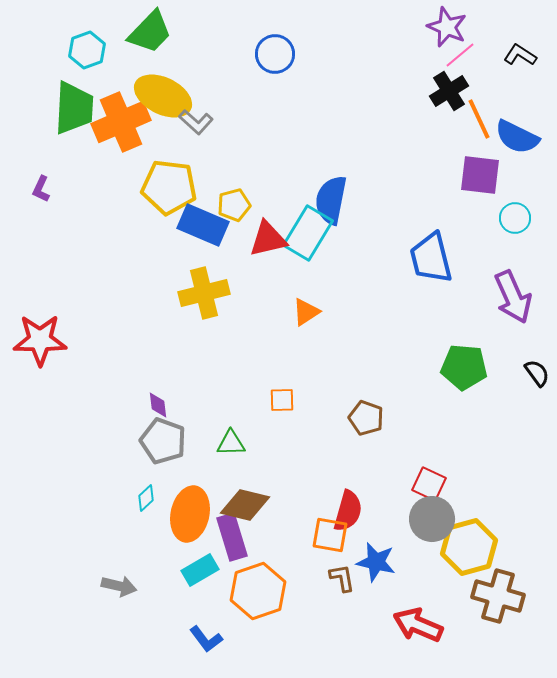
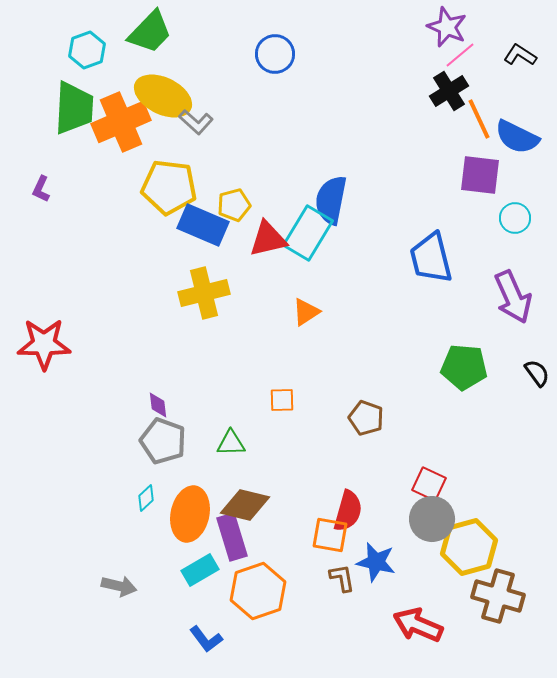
red star at (40, 340): moved 4 px right, 4 px down
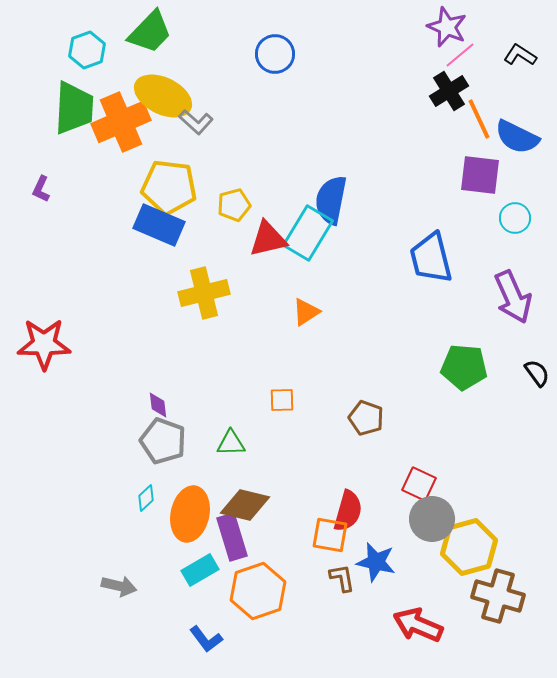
blue rectangle at (203, 225): moved 44 px left
red square at (429, 484): moved 10 px left
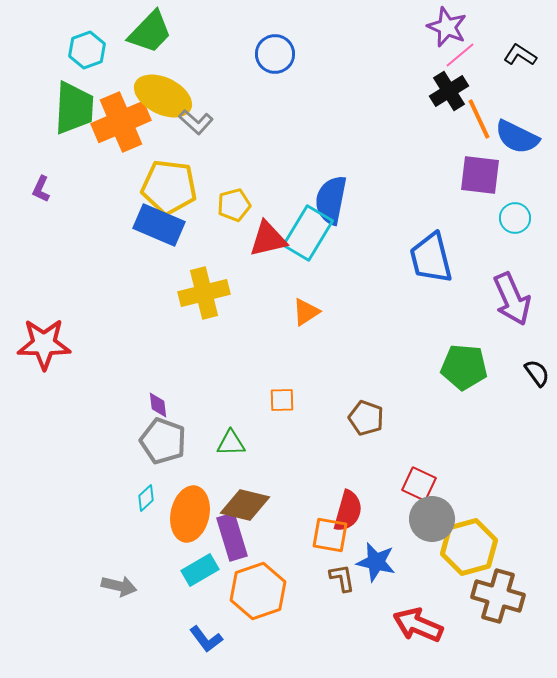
purple arrow at (513, 297): moved 1 px left, 2 px down
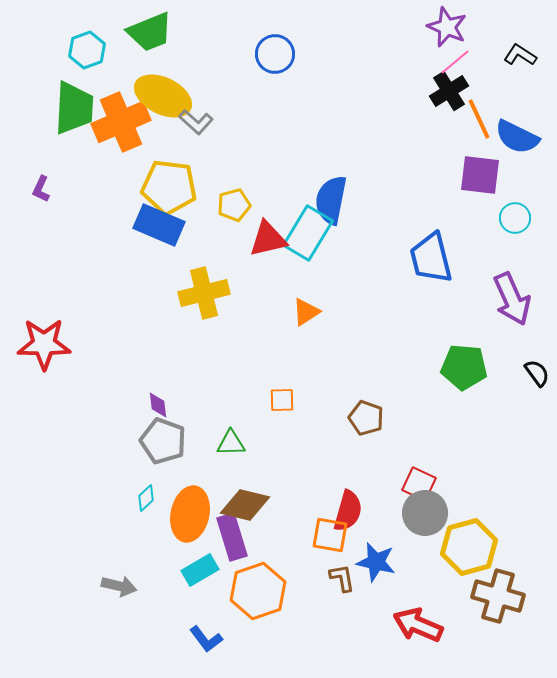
green trapezoid at (150, 32): rotated 24 degrees clockwise
pink line at (460, 55): moved 5 px left, 7 px down
gray circle at (432, 519): moved 7 px left, 6 px up
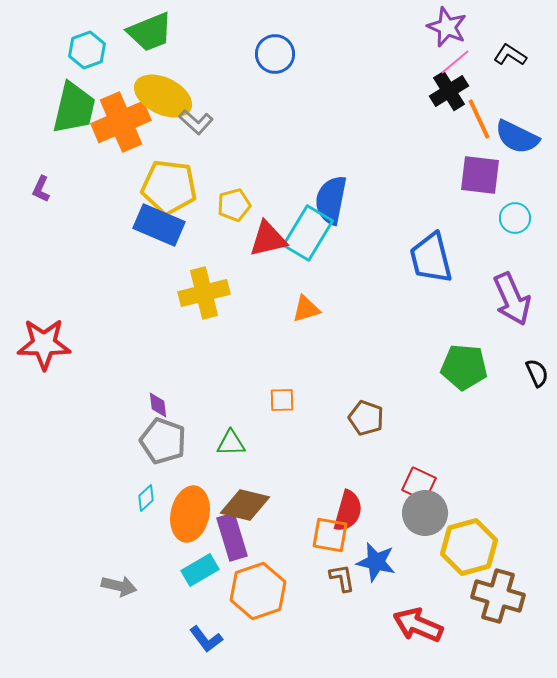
black L-shape at (520, 55): moved 10 px left
green trapezoid at (74, 108): rotated 10 degrees clockwise
orange triangle at (306, 312): moved 3 px up; rotated 16 degrees clockwise
black semicircle at (537, 373): rotated 12 degrees clockwise
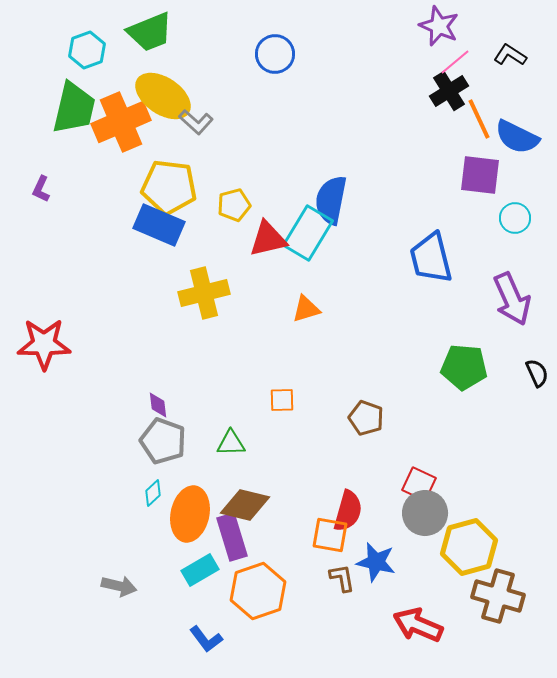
purple star at (447, 27): moved 8 px left, 1 px up
yellow ellipse at (163, 96): rotated 8 degrees clockwise
cyan diamond at (146, 498): moved 7 px right, 5 px up
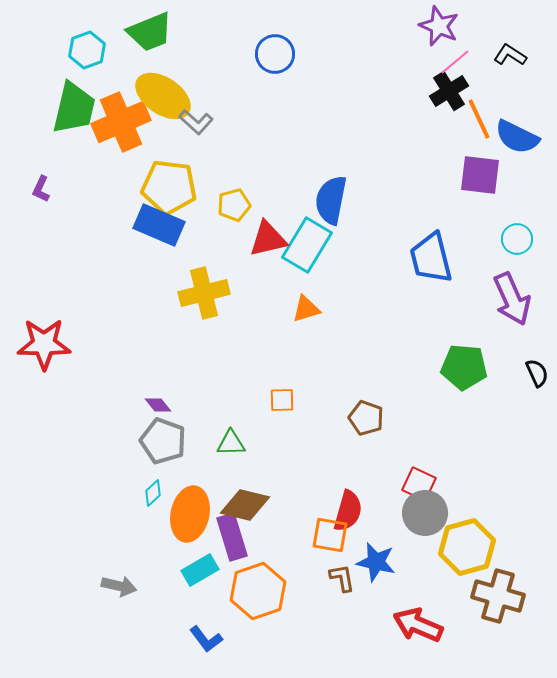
cyan circle at (515, 218): moved 2 px right, 21 px down
cyan rectangle at (308, 233): moved 1 px left, 12 px down
purple diamond at (158, 405): rotated 32 degrees counterclockwise
yellow hexagon at (469, 547): moved 2 px left
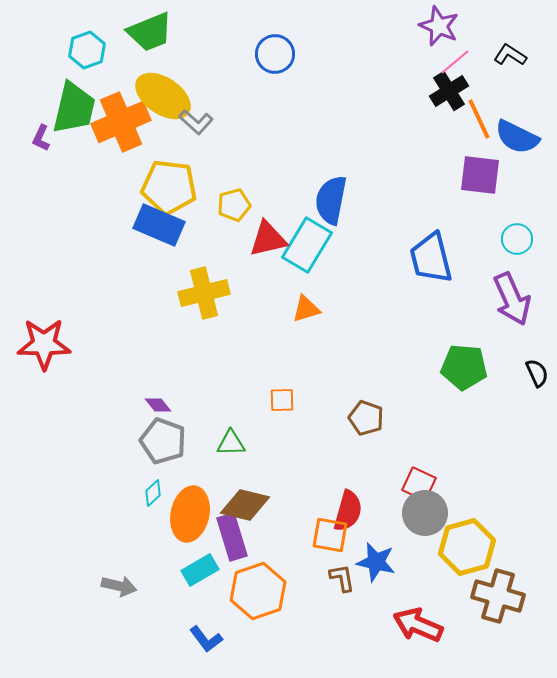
purple L-shape at (41, 189): moved 51 px up
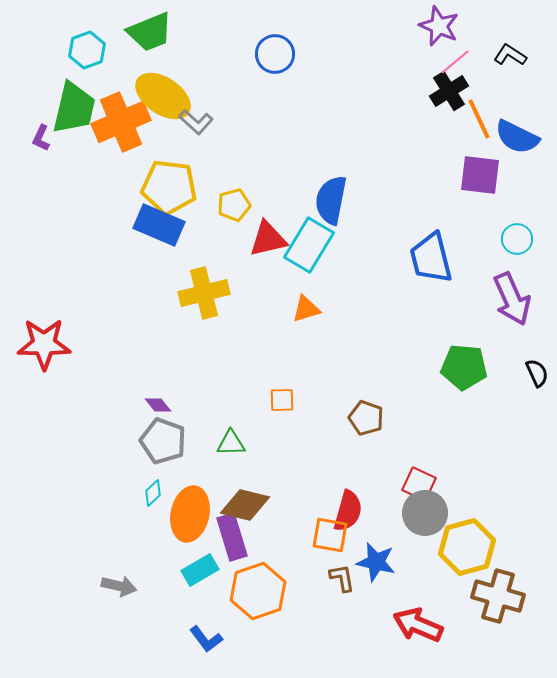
cyan rectangle at (307, 245): moved 2 px right
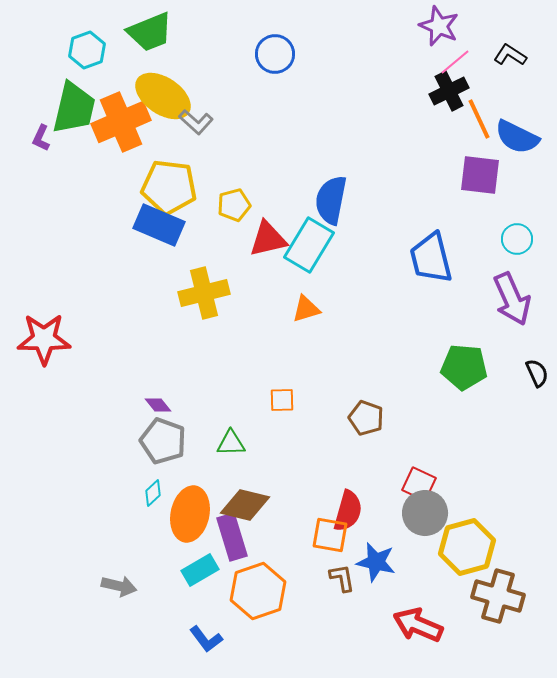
black cross at (449, 91): rotated 6 degrees clockwise
red star at (44, 344): moved 5 px up
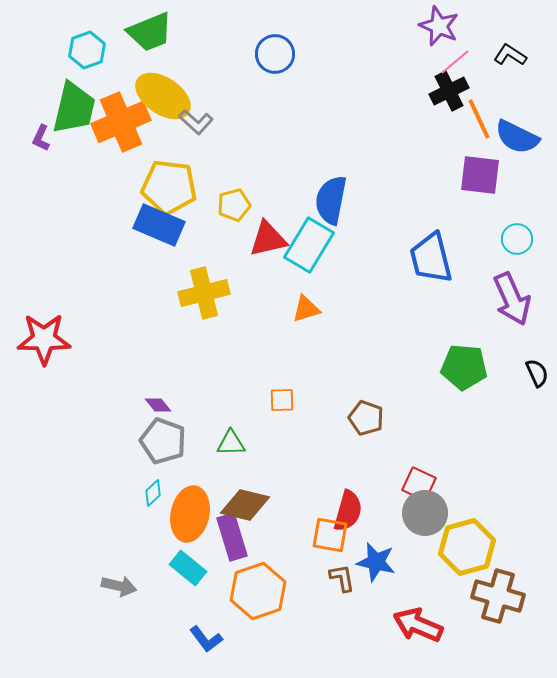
cyan rectangle at (200, 570): moved 12 px left, 2 px up; rotated 69 degrees clockwise
